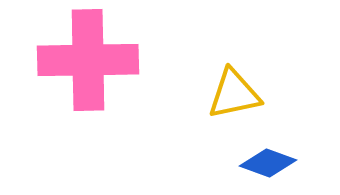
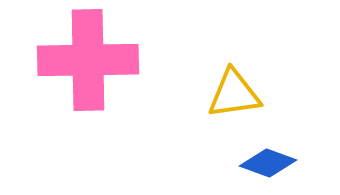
yellow triangle: rotated 4 degrees clockwise
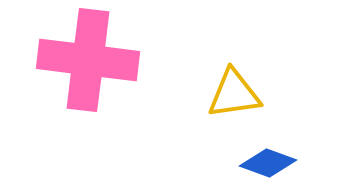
pink cross: rotated 8 degrees clockwise
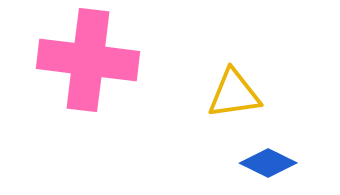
blue diamond: rotated 6 degrees clockwise
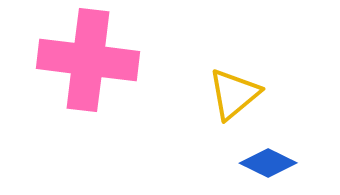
yellow triangle: rotated 32 degrees counterclockwise
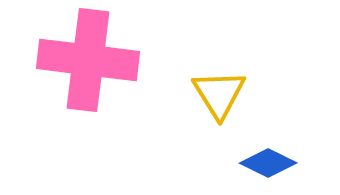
yellow triangle: moved 15 px left; rotated 22 degrees counterclockwise
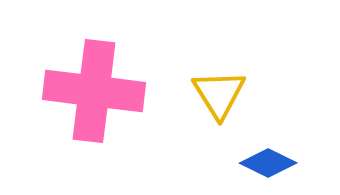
pink cross: moved 6 px right, 31 px down
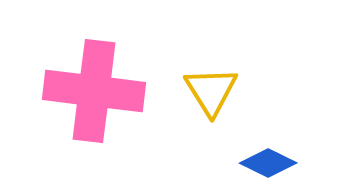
yellow triangle: moved 8 px left, 3 px up
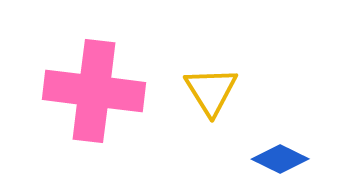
blue diamond: moved 12 px right, 4 px up
